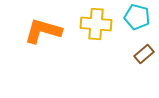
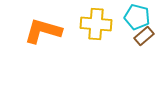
brown rectangle: moved 18 px up
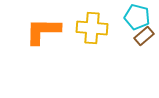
yellow cross: moved 4 px left, 4 px down
orange L-shape: rotated 15 degrees counterclockwise
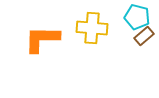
orange L-shape: moved 1 px left, 8 px down
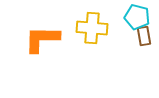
brown rectangle: rotated 60 degrees counterclockwise
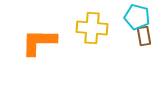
orange L-shape: moved 3 px left, 3 px down
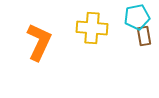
cyan pentagon: rotated 25 degrees counterclockwise
orange L-shape: rotated 114 degrees clockwise
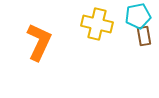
cyan pentagon: moved 1 px right, 1 px up
yellow cross: moved 5 px right, 4 px up; rotated 8 degrees clockwise
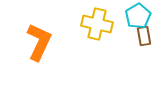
cyan pentagon: rotated 20 degrees counterclockwise
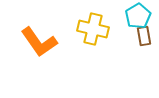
yellow cross: moved 4 px left, 5 px down
orange L-shape: rotated 120 degrees clockwise
